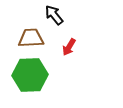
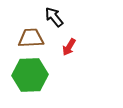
black arrow: moved 2 px down
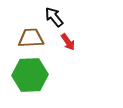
red arrow: moved 1 px left, 5 px up; rotated 66 degrees counterclockwise
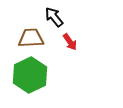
red arrow: moved 2 px right
green hexagon: rotated 24 degrees counterclockwise
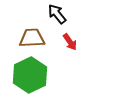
black arrow: moved 3 px right, 3 px up
brown trapezoid: moved 1 px right
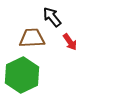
black arrow: moved 5 px left, 3 px down
green hexagon: moved 8 px left
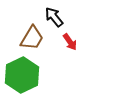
black arrow: moved 2 px right
brown trapezoid: rotated 124 degrees clockwise
